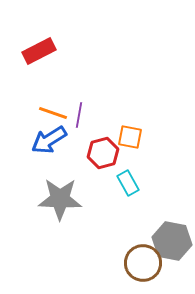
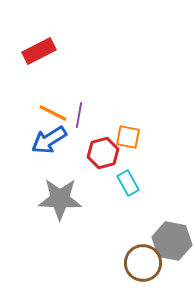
orange line: rotated 8 degrees clockwise
orange square: moved 2 px left
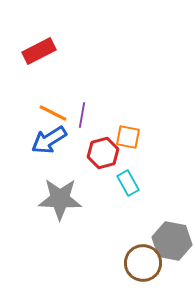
purple line: moved 3 px right
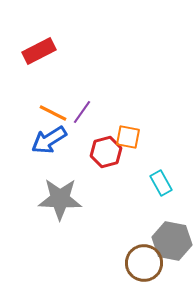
purple line: moved 3 px up; rotated 25 degrees clockwise
red hexagon: moved 3 px right, 1 px up
cyan rectangle: moved 33 px right
brown circle: moved 1 px right
